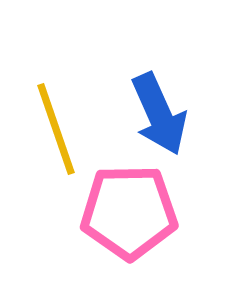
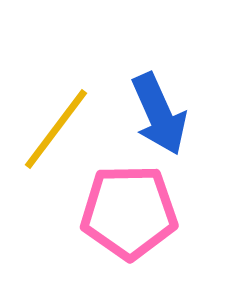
yellow line: rotated 56 degrees clockwise
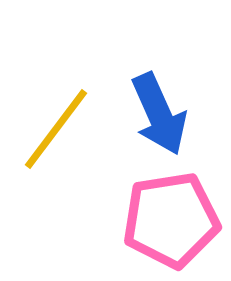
pink pentagon: moved 42 px right, 8 px down; rotated 8 degrees counterclockwise
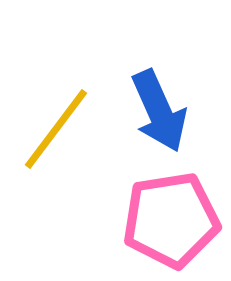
blue arrow: moved 3 px up
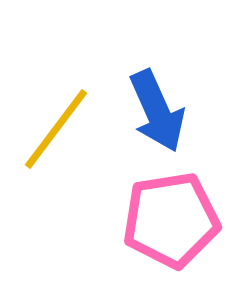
blue arrow: moved 2 px left
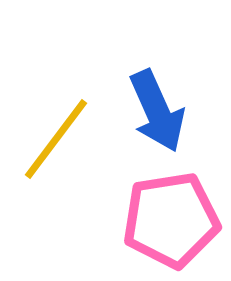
yellow line: moved 10 px down
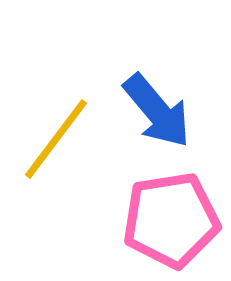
blue arrow: rotated 16 degrees counterclockwise
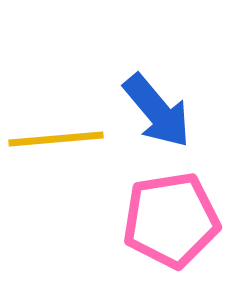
yellow line: rotated 48 degrees clockwise
